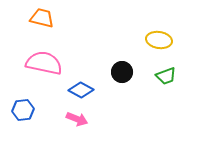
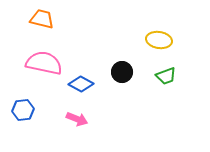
orange trapezoid: moved 1 px down
blue diamond: moved 6 px up
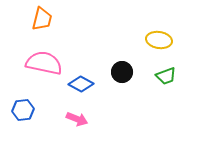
orange trapezoid: rotated 90 degrees clockwise
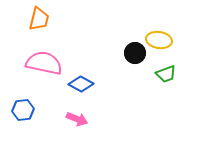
orange trapezoid: moved 3 px left
black circle: moved 13 px right, 19 px up
green trapezoid: moved 2 px up
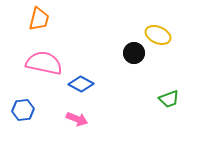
yellow ellipse: moved 1 px left, 5 px up; rotated 15 degrees clockwise
black circle: moved 1 px left
green trapezoid: moved 3 px right, 25 px down
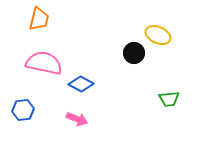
green trapezoid: rotated 15 degrees clockwise
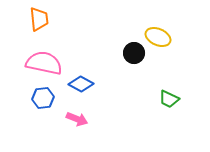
orange trapezoid: rotated 20 degrees counterclockwise
yellow ellipse: moved 2 px down
green trapezoid: rotated 30 degrees clockwise
blue hexagon: moved 20 px right, 12 px up
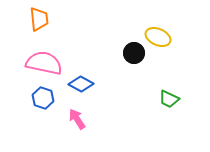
blue hexagon: rotated 25 degrees clockwise
pink arrow: rotated 145 degrees counterclockwise
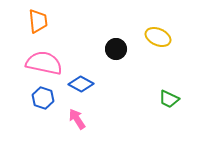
orange trapezoid: moved 1 px left, 2 px down
black circle: moved 18 px left, 4 px up
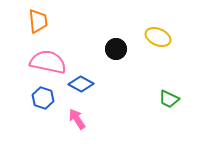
pink semicircle: moved 4 px right, 1 px up
